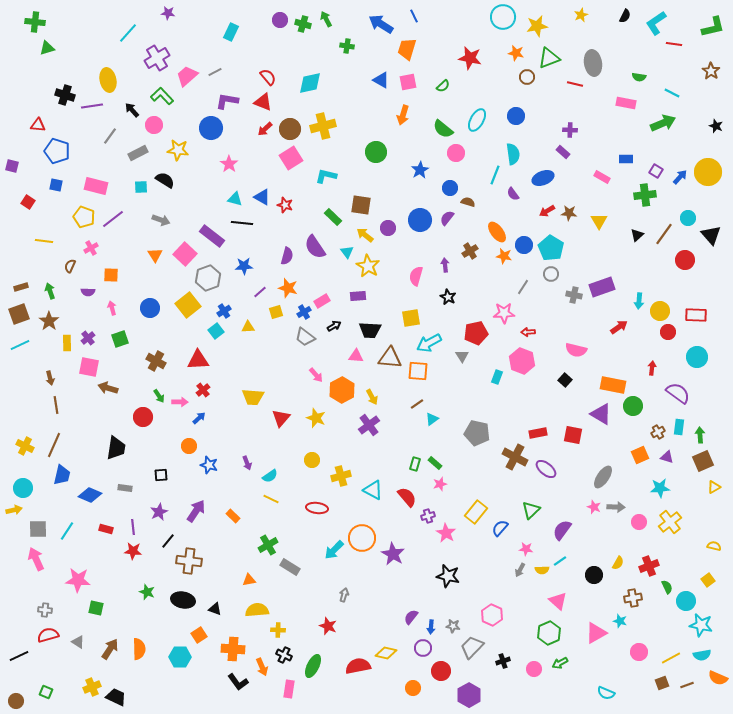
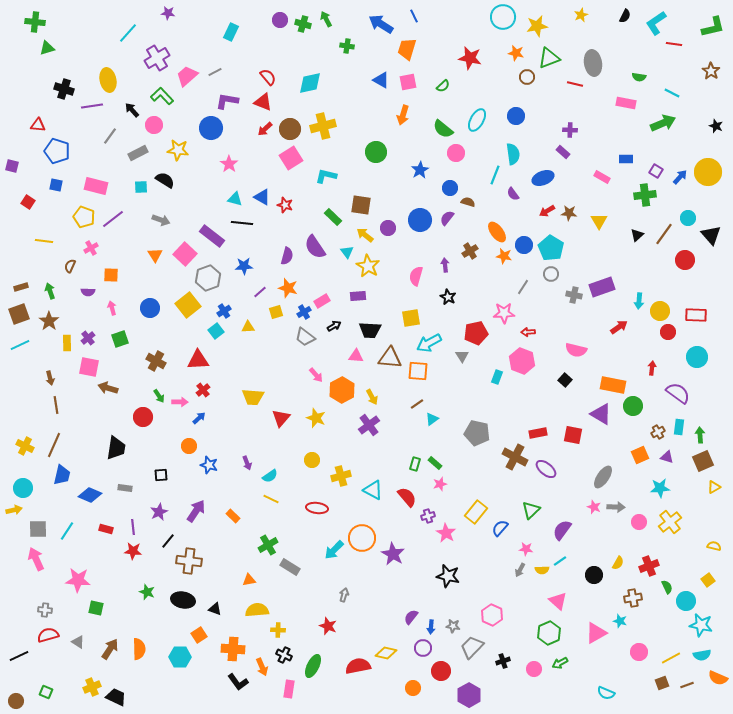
black cross at (65, 95): moved 1 px left, 6 px up
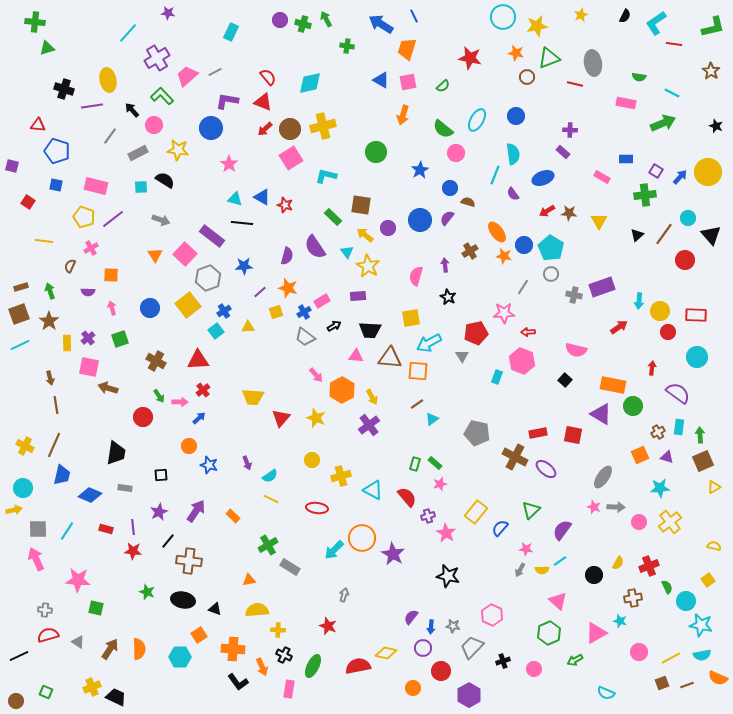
black trapezoid at (116, 448): moved 5 px down
green arrow at (560, 663): moved 15 px right, 3 px up
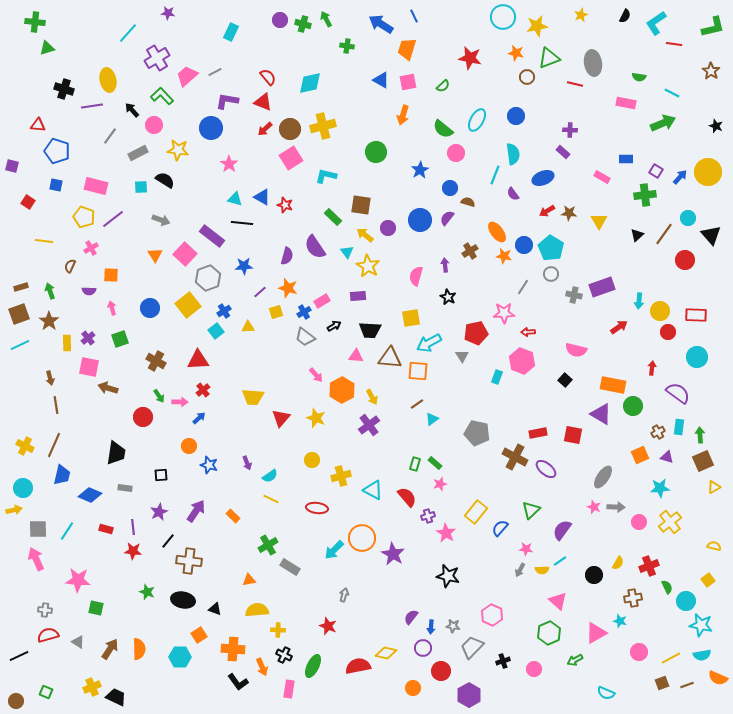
purple semicircle at (88, 292): moved 1 px right, 1 px up
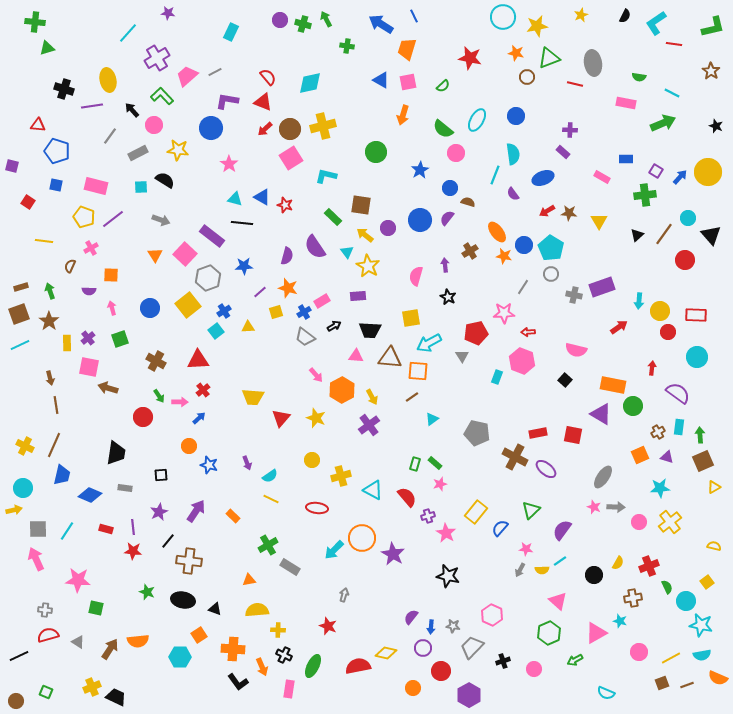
brown line at (417, 404): moved 5 px left, 7 px up
yellow square at (708, 580): moved 1 px left, 2 px down
orange semicircle at (139, 649): moved 1 px left, 8 px up; rotated 85 degrees clockwise
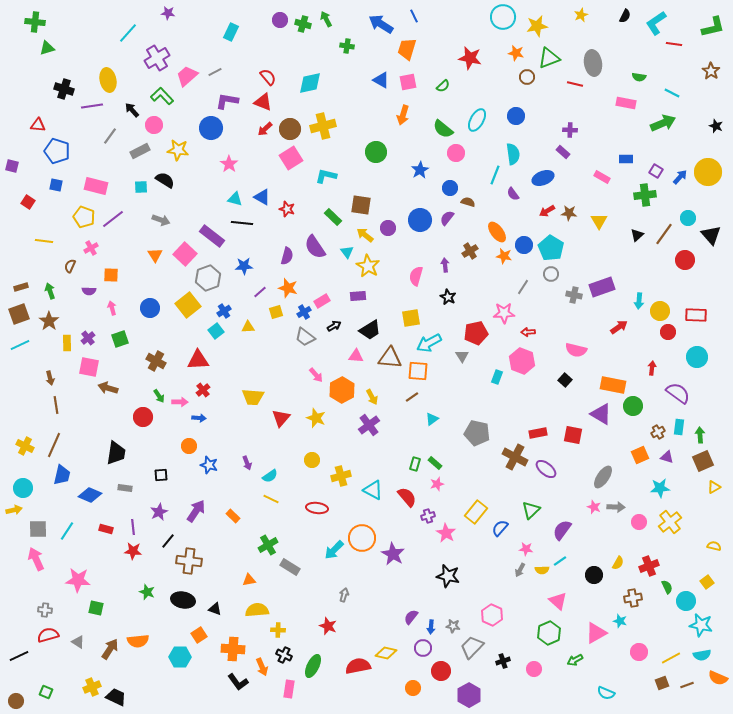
gray rectangle at (138, 153): moved 2 px right, 2 px up
red star at (285, 205): moved 2 px right, 4 px down
black trapezoid at (370, 330): rotated 35 degrees counterclockwise
blue arrow at (199, 418): rotated 48 degrees clockwise
pink star at (440, 484): moved 3 px left
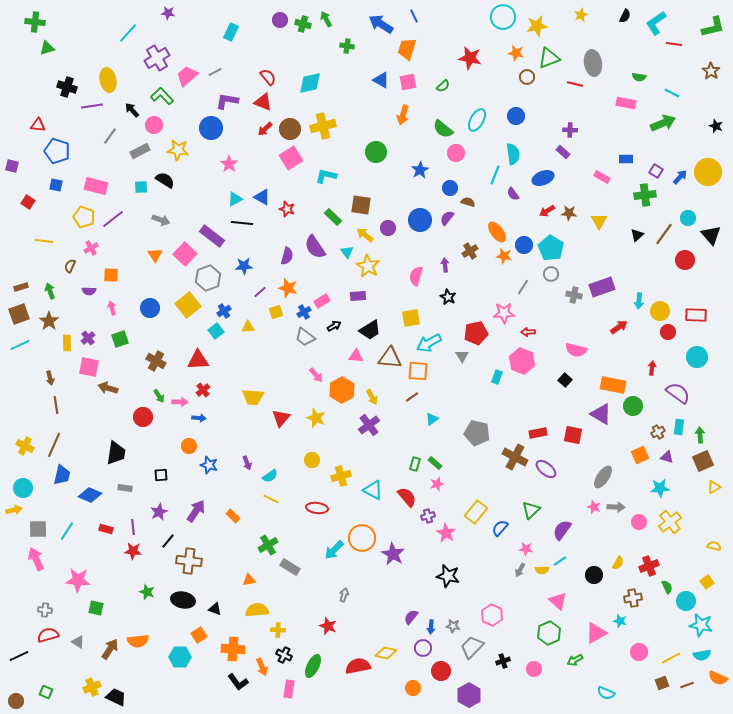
black cross at (64, 89): moved 3 px right, 2 px up
cyan triangle at (235, 199): rotated 42 degrees counterclockwise
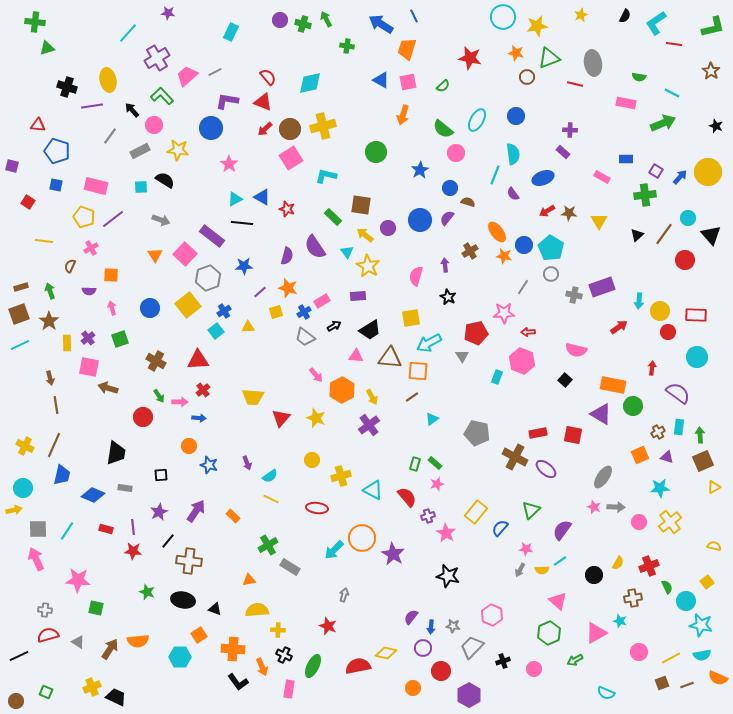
blue diamond at (90, 495): moved 3 px right
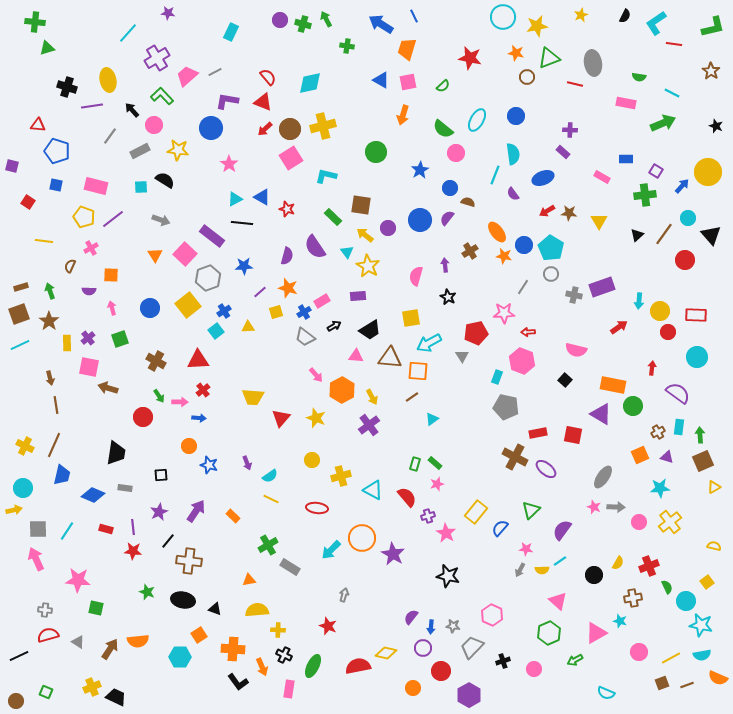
blue arrow at (680, 177): moved 2 px right, 9 px down
gray pentagon at (477, 433): moved 29 px right, 26 px up
cyan arrow at (334, 550): moved 3 px left
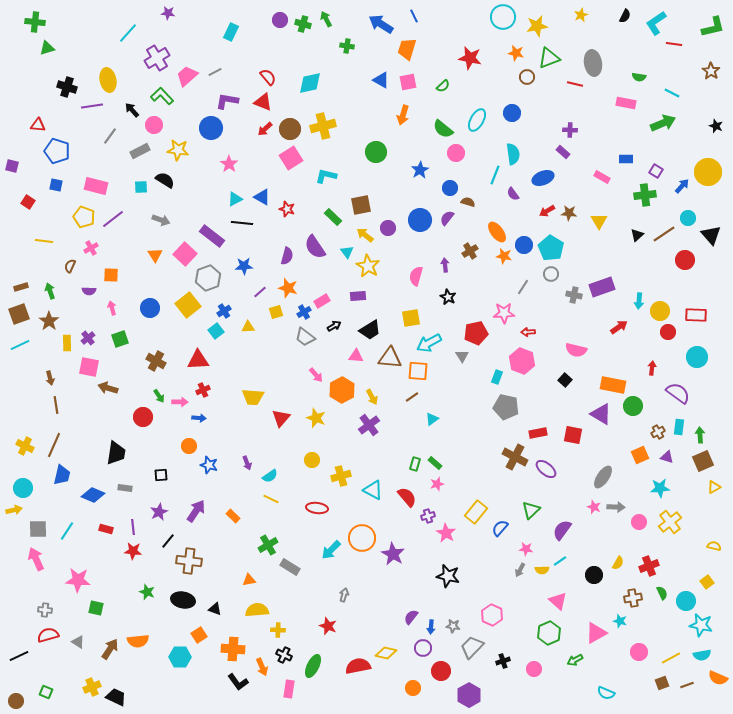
blue circle at (516, 116): moved 4 px left, 3 px up
brown square at (361, 205): rotated 20 degrees counterclockwise
brown line at (664, 234): rotated 20 degrees clockwise
red cross at (203, 390): rotated 16 degrees clockwise
green semicircle at (667, 587): moved 5 px left, 6 px down
